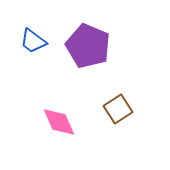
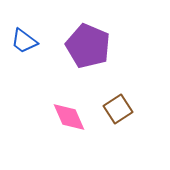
blue trapezoid: moved 9 px left
pink diamond: moved 10 px right, 5 px up
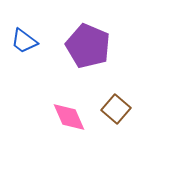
brown square: moved 2 px left; rotated 16 degrees counterclockwise
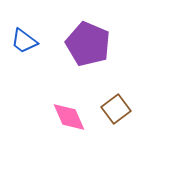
purple pentagon: moved 2 px up
brown square: rotated 12 degrees clockwise
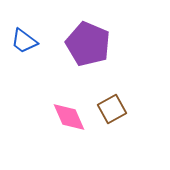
brown square: moved 4 px left; rotated 8 degrees clockwise
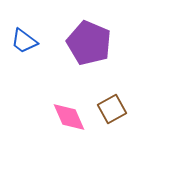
purple pentagon: moved 1 px right, 1 px up
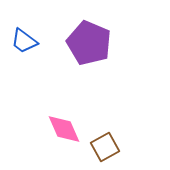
brown square: moved 7 px left, 38 px down
pink diamond: moved 5 px left, 12 px down
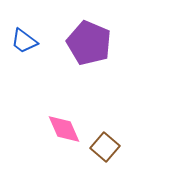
brown square: rotated 20 degrees counterclockwise
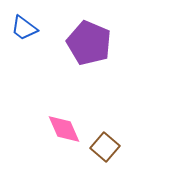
blue trapezoid: moved 13 px up
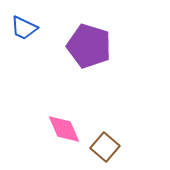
blue trapezoid: rotated 12 degrees counterclockwise
purple pentagon: moved 3 px down; rotated 6 degrees counterclockwise
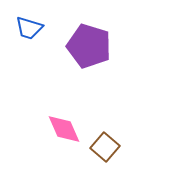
blue trapezoid: moved 5 px right; rotated 8 degrees counterclockwise
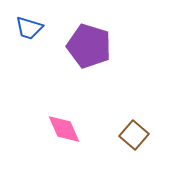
brown square: moved 29 px right, 12 px up
